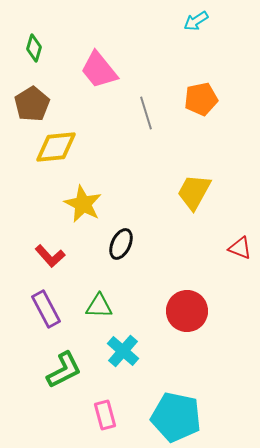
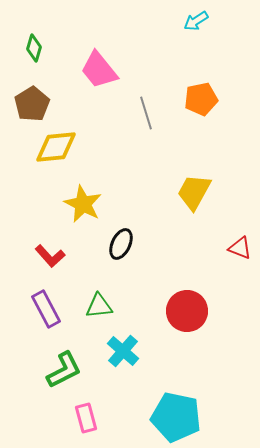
green triangle: rotated 8 degrees counterclockwise
pink rectangle: moved 19 px left, 3 px down
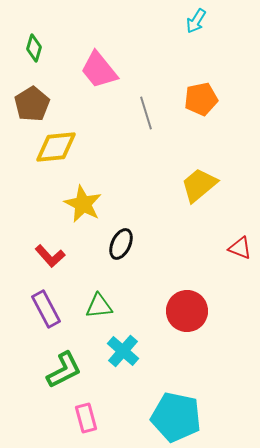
cyan arrow: rotated 25 degrees counterclockwise
yellow trapezoid: moved 5 px right, 7 px up; rotated 21 degrees clockwise
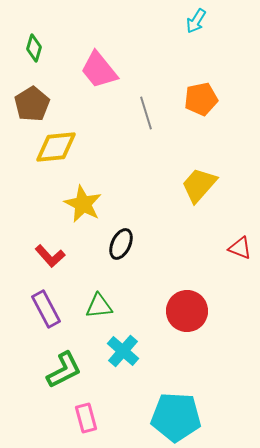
yellow trapezoid: rotated 9 degrees counterclockwise
cyan pentagon: rotated 9 degrees counterclockwise
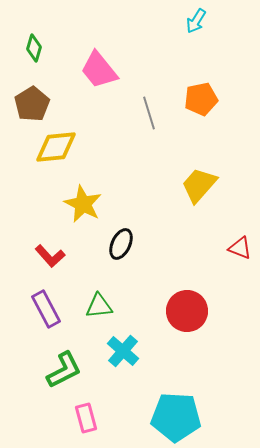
gray line: moved 3 px right
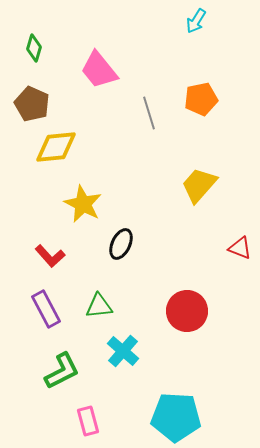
brown pentagon: rotated 16 degrees counterclockwise
green L-shape: moved 2 px left, 1 px down
pink rectangle: moved 2 px right, 3 px down
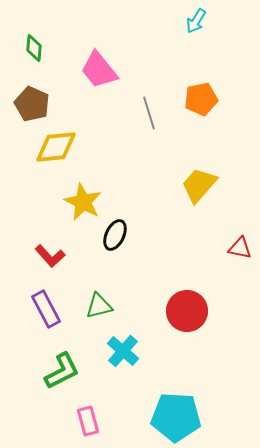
green diamond: rotated 12 degrees counterclockwise
yellow star: moved 2 px up
black ellipse: moved 6 px left, 9 px up
red triangle: rotated 10 degrees counterclockwise
green triangle: rotated 8 degrees counterclockwise
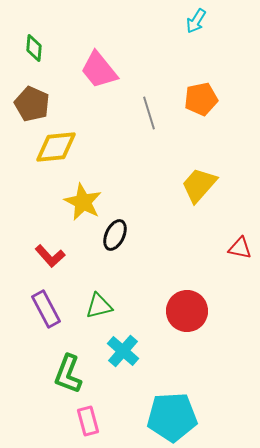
green L-shape: moved 6 px right, 3 px down; rotated 138 degrees clockwise
cyan pentagon: moved 4 px left; rotated 6 degrees counterclockwise
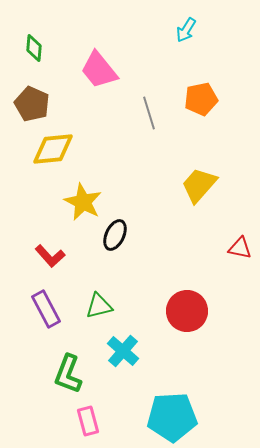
cyan arrow: moved 10 px left, 9 px down
yellow diamond: moved 3 px left, 2 px down
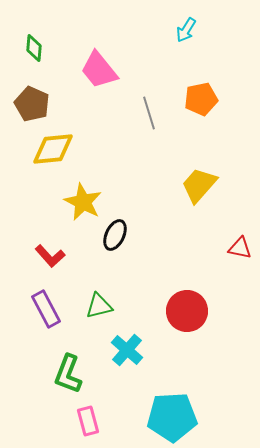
cyan cross: moved 4 px right, 1 px up
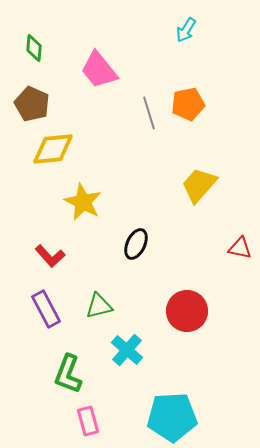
orange pentagon: moved 13 px left, 5 px down
black ellipse: moved 21 px right, 9 px down
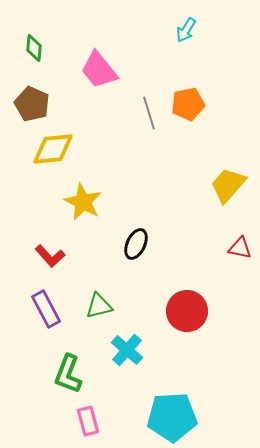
yellow trapezoid: moved 29 px right
